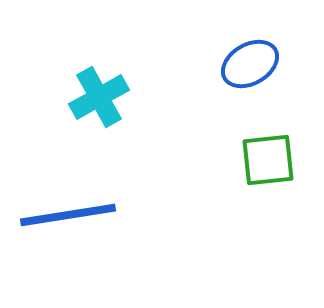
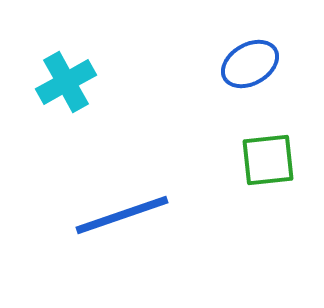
cyan cross: moved 33 px left, 15 px up
blue line: moved 54 px right; rotated 10 degrees counterclockwise
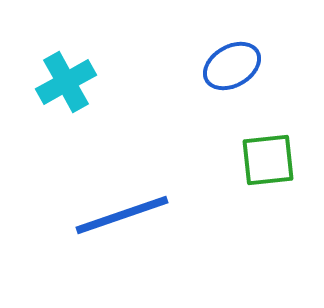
blue ellipse: moved 18 px left, 2 px down
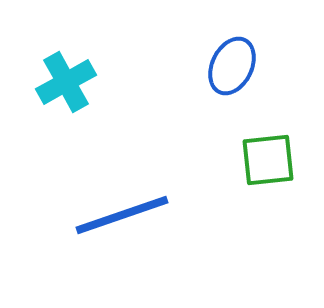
blue ellipse: rotated 34 degrees counterclockwise
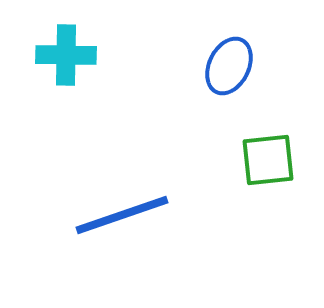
blue ellipse: moved 3 px left
cyan cross: moved 27 px up; rotated 30 degrees clockwise
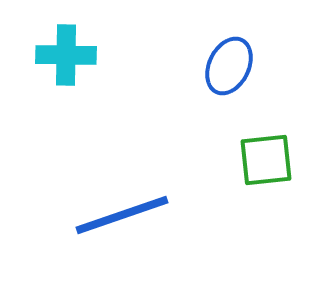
green square: moved 2 px left
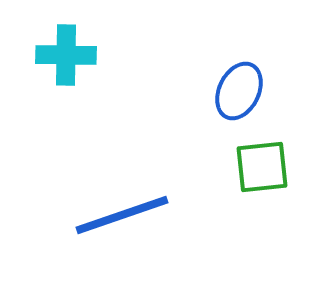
blue ellipse: moved 10 px right, 25 px down
green square: moved 4 px left, 7 px down
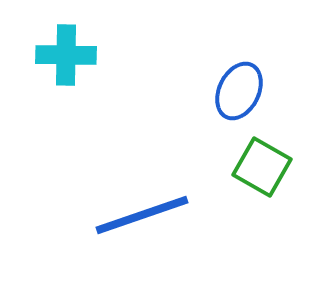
green square: rotated 36 degrees clockwise
blue line: moved 20 px right
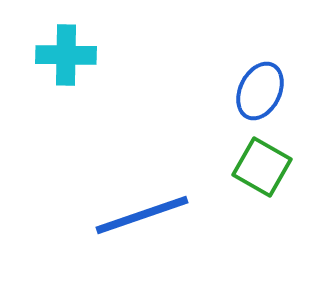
blue ellipse: moved 21 px right
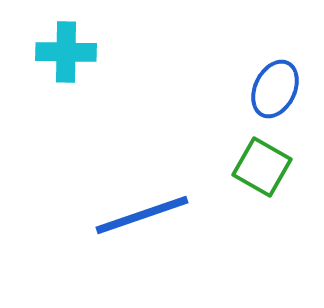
cyan cross: moved 3 px up
blue ellipse: moved 15 px right, 2 px up
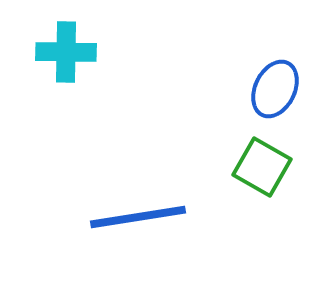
blue line: moved 4 px left, 2 px down; rotated 10 degrees clockwise
